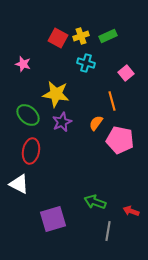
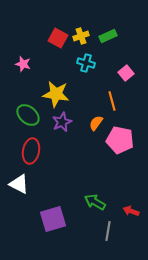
green arrow: rotated 10 degrees clockwise
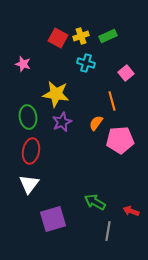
green ellipse: moved 2 px down; rotated 40 degrees clockwise
pink pentagon: rotated 16 degrees counterclockwise
white triangle: moved 10 px right; rotated 40 degrees clockwise
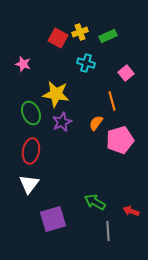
yellow cross: moved 1 px left, 4 px up
green ellipse: moved 3 px right, 4 px up; rotated 15 degrees counterclockwise
pink pentagon: rotated 12 degrees counterclockwise
gray line: rotated 12 degrees counterclockwise
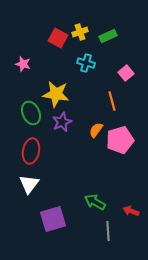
orange semicircle: moved 7 px down
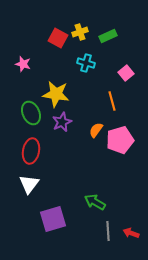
red arrow: moved 22 px down
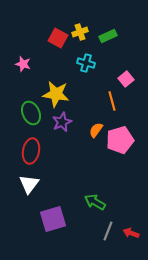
pink square: moved 6 px down
gray line: rotated 24 degrees clockwise
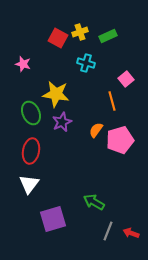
green arrow: moved 1 px left
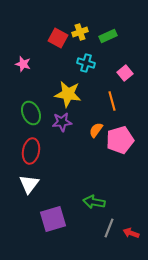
pink square: moved 1 px left, 6 px up
yellow star: moved 12 px right
purple star: rotated 18 degrees clockwise
green arrow: rotated 20 degrees counterclockwise
gray line: moved 1 px right, 3 px up
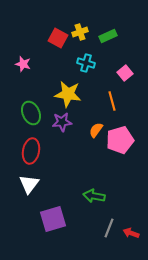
green arrow: moved 6 px up
